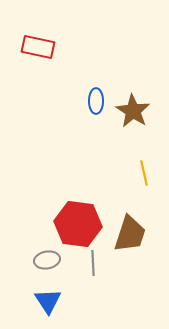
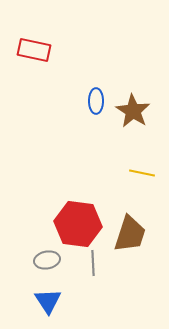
red rectangle: moved 4 px left, 3 px down
yellow line: moved 2 px left; rotated 65 degrees counterclockwise
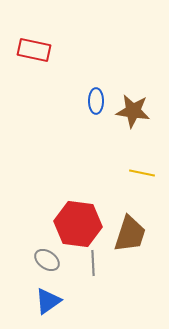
brown star: rotated 24 degrees counterclockwise
gray ellipse: rotated 45 degrees clockwise
blue triangle: rotated 28 degrees clockwise
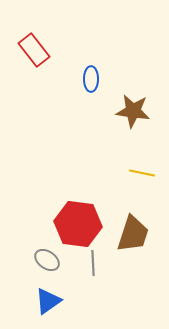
red rectangle: rotated 40 degrees clockwise
blue ellipse: moved 5 px left, 22 px up
brown trapezoid: moved 3 px right
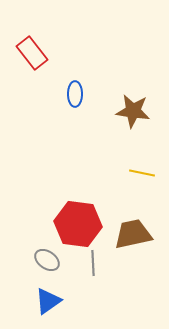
red rectangle: moved 2 px left, 3 px down
blue ellipse: moved 16 px left, 15 px down
brown trapezoid: rotated 120 degrees counterclockwise
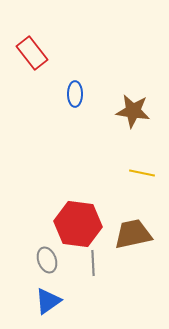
gray ellipse: rotated 35 degrees clockwise
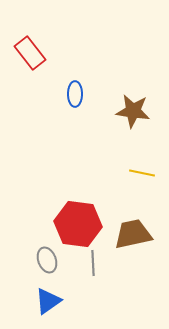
red rectangle: moved 2 px left
